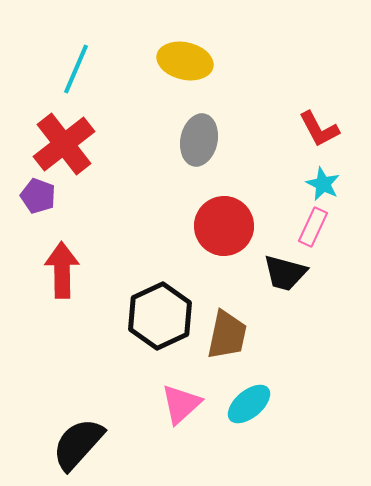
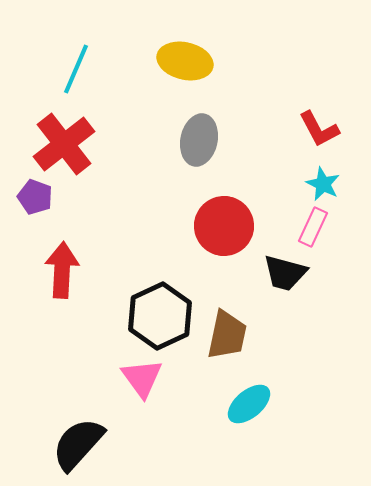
purple pentagon: moved 3 px left, 1 px down
red arrow: rotated 4 degrees clockwise
pink triangle: moved 39 px left, 26 px up; rotated 24 degrees counterclockwise
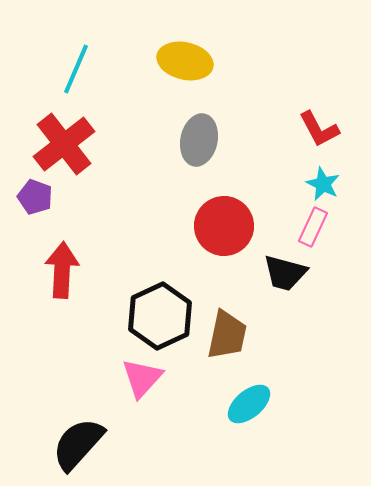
pink triangle: rotated 18 degrees clockwise
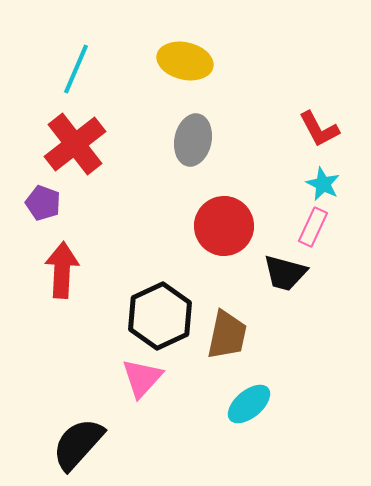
gray ellipse: moved 6 px left
red cross: moved 11 px right
purple pentagon: moved 8 px right, 6 px down
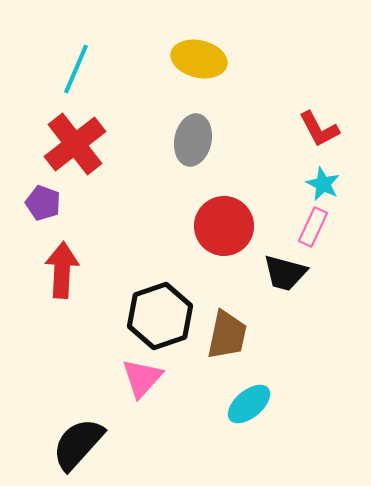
yellow ellipse: moved 14 px right, 2 px up
black hexagon: rotated 6 degrees clockwise
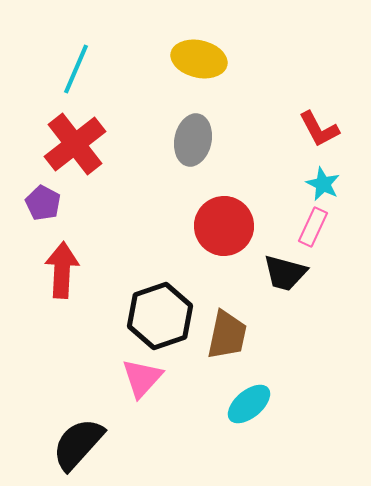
purple pentagon: rotated 8 degrees clockwise
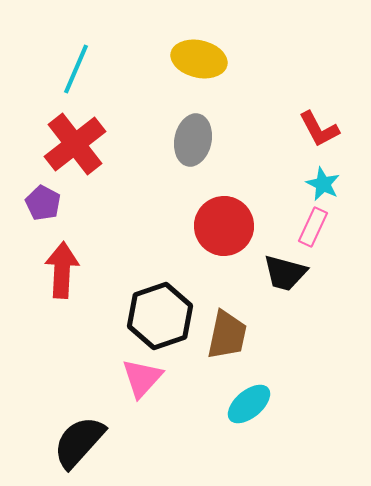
black semicircle: moved 1 px right, 2 px up
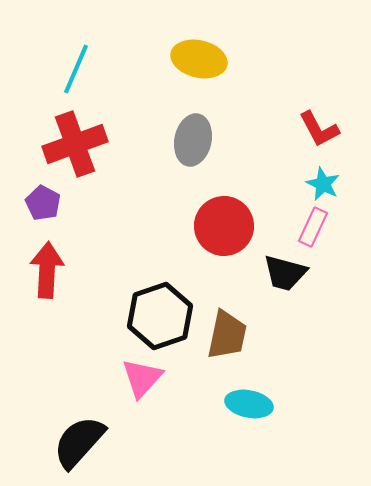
red cross: rotated 18 degrees clockwise
red arrow: moved 15 px left
cyan ellipse: rotated 51 degrees clockwise
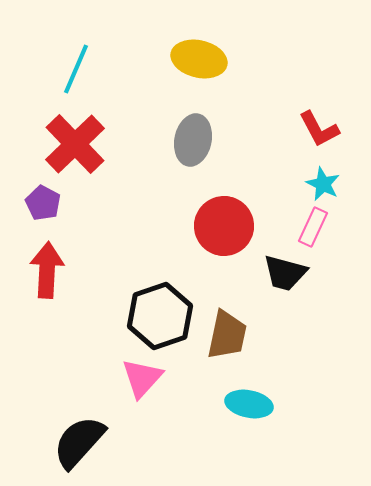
red cross: rotated 24 degrees counterclockwise
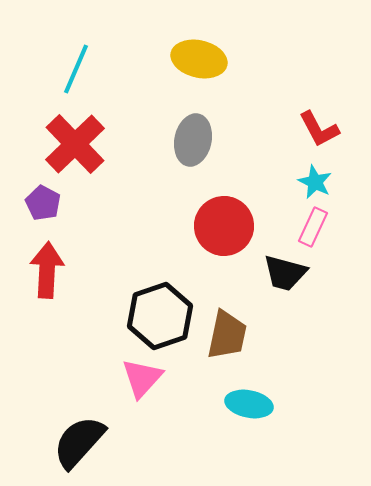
cyan star: moved 8 px left, 2 px up
